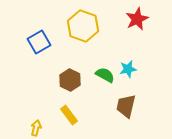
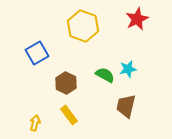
blue square: moved 2 px left, 11 px down
brown hexagon: moved 4 px left, 3 px down
yellow arrow: moved 1 px left, 5 px up
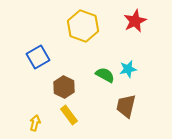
red star: moved 2 px left, 2 px down
blue square: moved 1 px right, 4 px down
brown hexagon: moved 2 px left, 4 px down
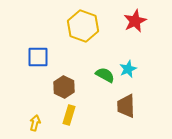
blue square: rotated 30 degrees clockwise
cyan star: rotated 12 degrees counterclockwise
brown trapezoid: rotated 15 degrees counterclockwise
yellow rectangle: rotated 54 degrees clockwise
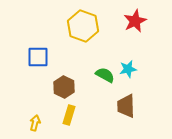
cyan star: rotated 12 degrees clockwise
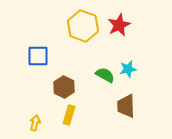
red star: moved 16 px left, 4 px down
blue square: moved 1 px up
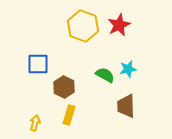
blue square: moved 8 px down
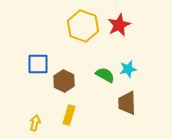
brown hexagon: moved 6 px up
brown trapezoid: moved 1 px right, 3 px up
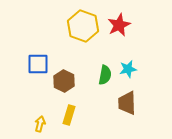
green semicircle: rotated 72 degrees clockwise
yellow arrow: moved 5 px right, 1 px down
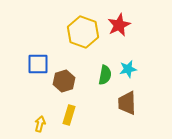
yellow hexagon: moved 6 px down
brown hexagon: rotated 15 degrees clockwise
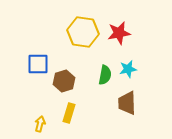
red star: moved 8 px down; rotated 15 degrees clockwise
yellow hexagon: rotated 12 degrees counterclockwise
yellow rectangle: moved 2 px up
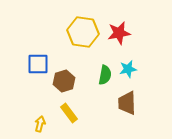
yellow rectangle: rotated 54 degrees counterclockwise
